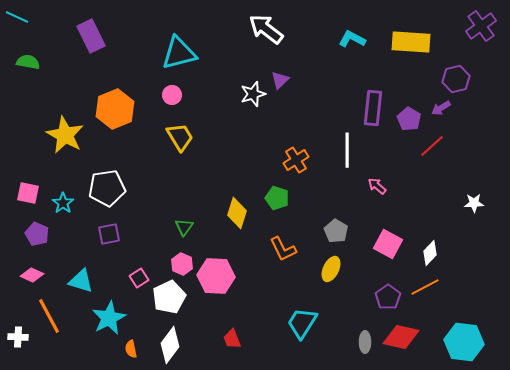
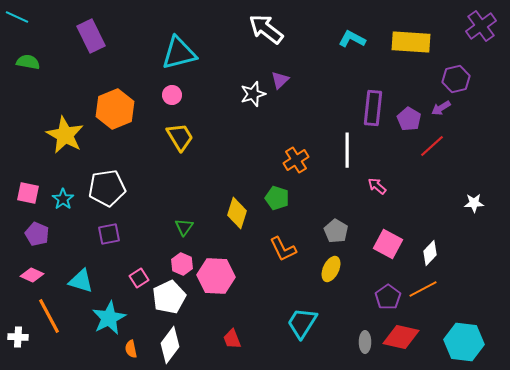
cyan star at (63, 203): moved 4 px up
orange line at (425, 287): moved 2 px left, 2 px down
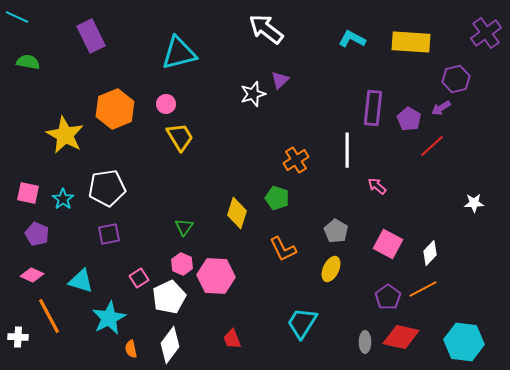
purple cross at (481, 26): moved 5 px right, 7 px down
pink circle at (172, 95): moved 6 px left, 9 px down
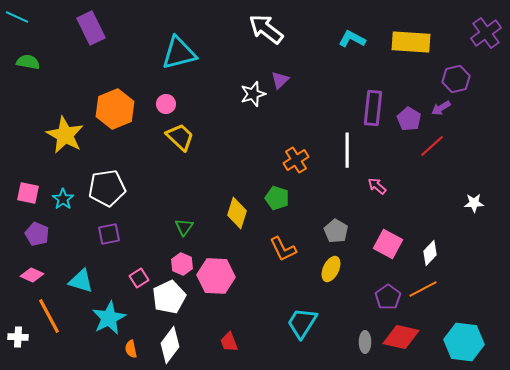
purple rectangle at (91, 36): moved 8 px up
yellow trapezoid at (180, 137): rotated 16 degrees counterclockwise
red trapezoid at (232, 339): moved 3 px left, 3 px down
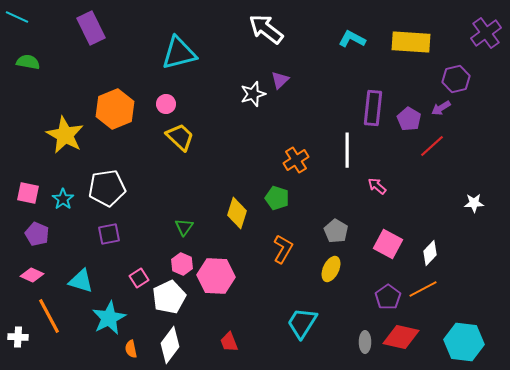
orange L-shape at (283, 249): rotated 124 degrees counterclockwise
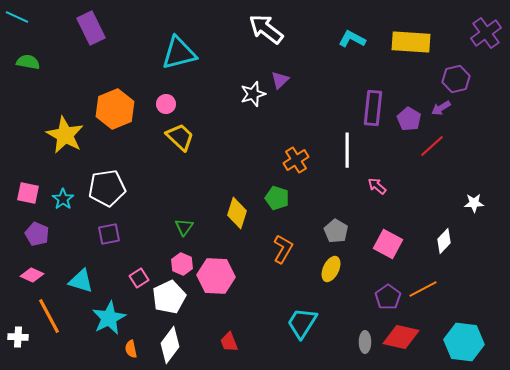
white diamond at (430, 253): moved 14 px right, 12 px up
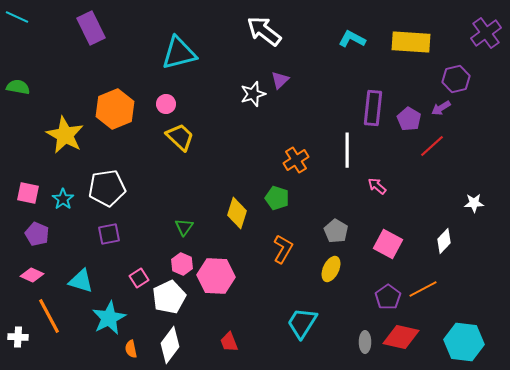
white arrow at (266, 29): moved 2 px left, 2 px down
green semicircle at (28, 62): moved 10 px left, 25 px down
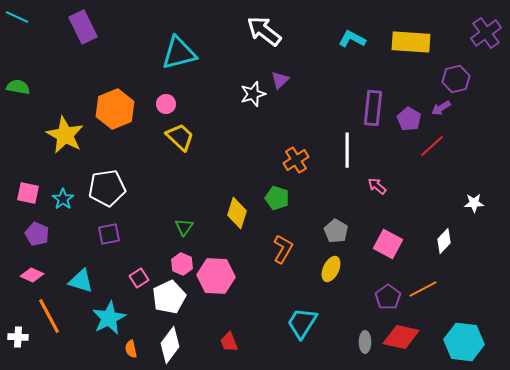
purple rectangle at (91, 28): moved 8 px left, 1 px up
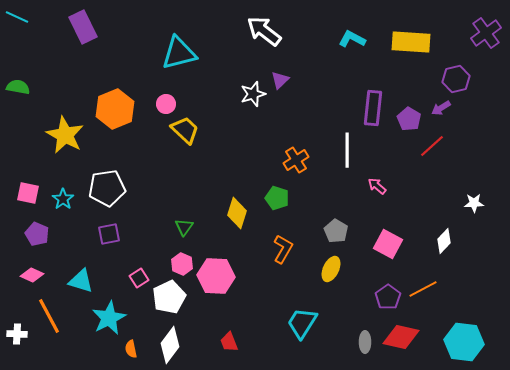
yellow trapezoid at (180, 137): moved 5 px right, 7 px up
white cross at (18, 337): moved 1 px left, 3 px up
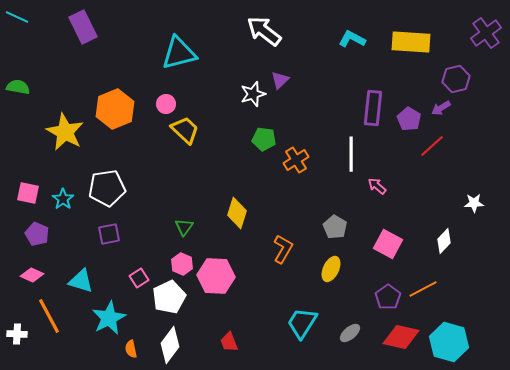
yellow star at (65, 135): moved 3 px up
white line at (347, 150): moved 4 px right, 4 px down
green pentagon at (277, 198): moved 13 px left, 59 px up; rotated 10 degrees counterclockwise
gray pentagon at (336, 231): moved 1 px left, 4 px up
gray ellipse at (365, 342): moved 15 px left, 9 px up; rotated 50 degrees clockwise
cyan hexagon at (464, 342): moved 15 px left; rotated 9 degrees clockwise
